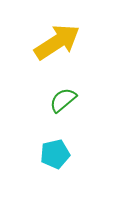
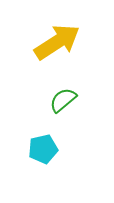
cyan pentagon: moved 12 px left, 5 px up
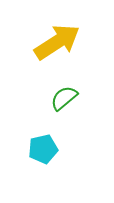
green semicircle: moved 1 px right, 2 px up
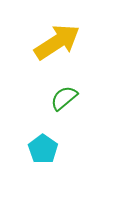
cyan pentagon: rotated 24 degrees counterclockwise
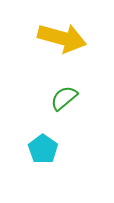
yellow arrow: moved 5 px right, 4 px up; rotated 48 degrees clockwise
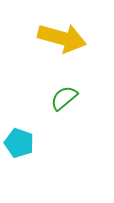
cyan pentagon: moved 24 px left, 6 px up; rotated 16 degrees counterclockwise
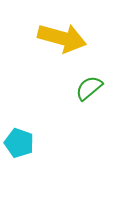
green semicircle: moved 25 px right, 10 px up
